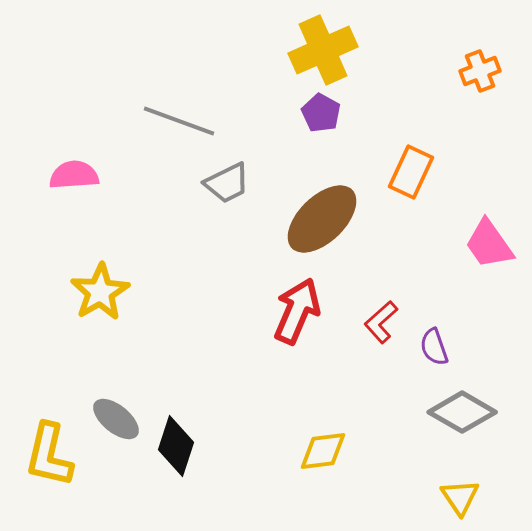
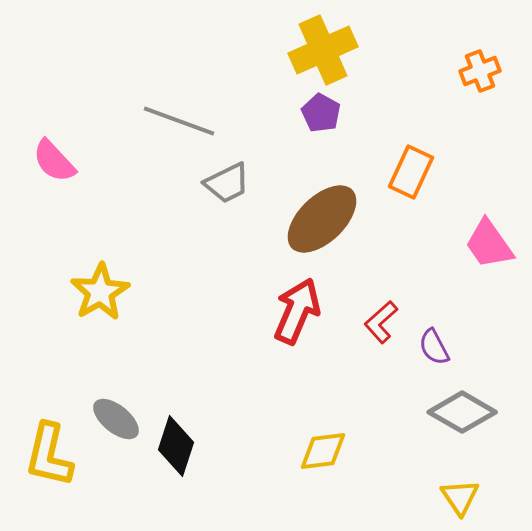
pink semicircle: moved 20 px left, 14 px up; rotated 129 degrees counterclockwise
purple semicircle: rotated 9 degrees counterclockwise
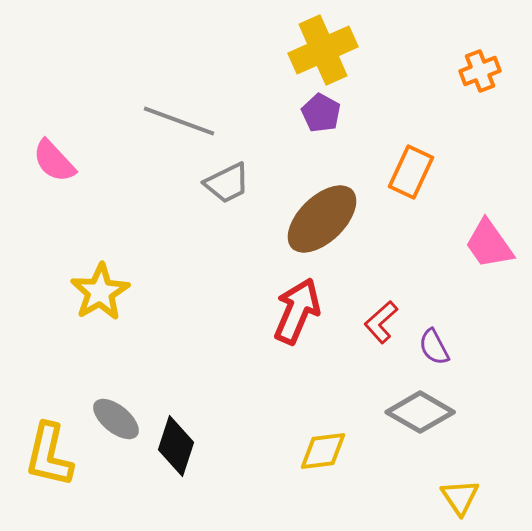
gray diamond: moved 42 px left
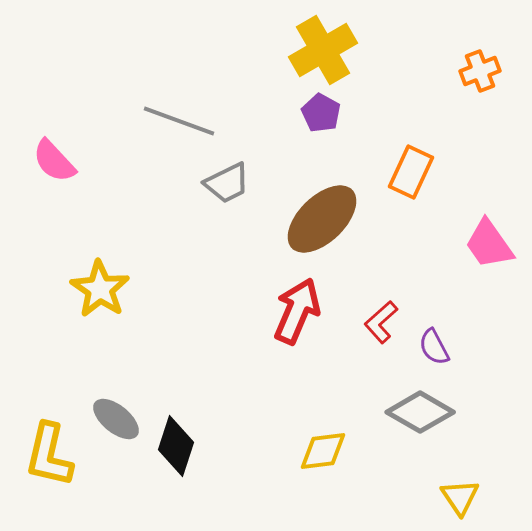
yellow cross: rotated 6 degrees counterclockwise
yellow star: moved 3 px up; rotated 8 degrees counterclockwise
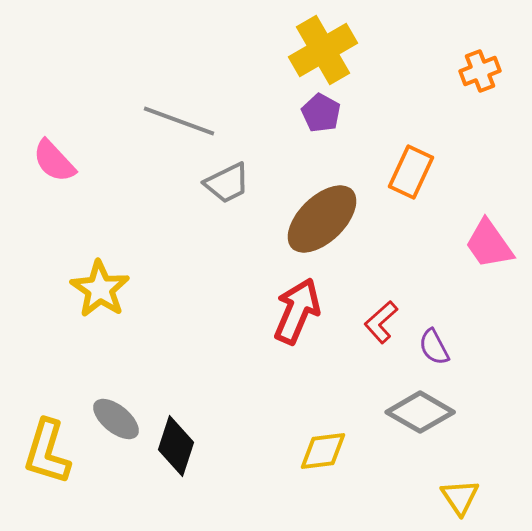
yellow L-shape: moved 2 px left, 3 px up; rotated 4 degrees clockwise
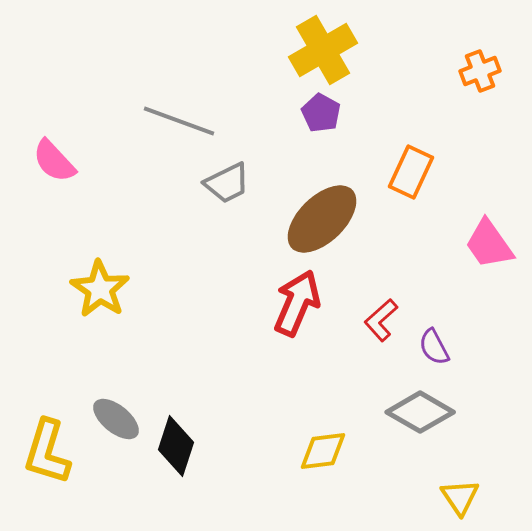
red arrow: moved 8 px up
red L-shape: moved 2 px up
